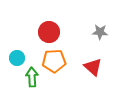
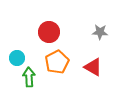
orange pentagon: moved 3 px right, 1 px down; rotated 25 degrees counterclockwise
red triangle: rotated 12 degrees counterclockwise
green arrow: moved 3 px left
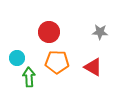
orange pentagon: rotated 30 degrees clockwise
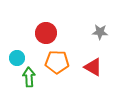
red circle: moved 3 px left, 1 px down
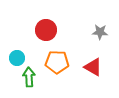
red circle: moved 3 px up
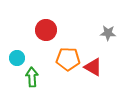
gray star: moved 8 px right, 1 px down
orange pentagon: moved 11 px right, 3 px up
green arrow: moved 3 px right
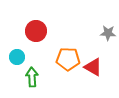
red circle: moved 10 px left, 1 px down
cyan circle: moved 1 px up
